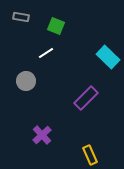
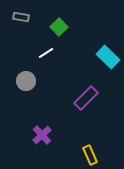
green square: moved 3 px right, 1 px down; rotated 24 degrees clockwise
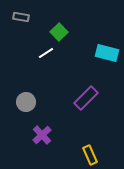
green square: moved 5 px down
cyan rectangle: moved 1 px left, 4 px up; rotated 30 degrees counterclockwise
gray circle: moved 21 px down
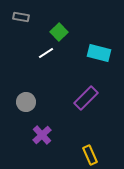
cyan rectangle: moved 8 px left
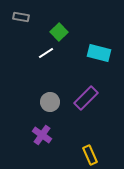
gray circle: moved 24 px right
purple cross: rotated 12 degrees counterclockwise
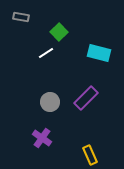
purple cross: moved 3 px down
